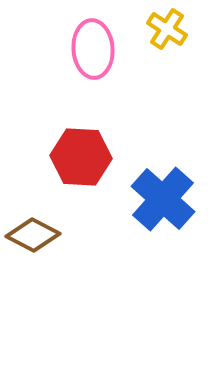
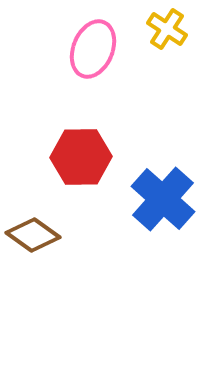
pink ellipse: rotated 26 degrees clockwise
red hexagon: rotated 4 degrees counterclockwise
brown diamond: rotated 8 degrees clockwise
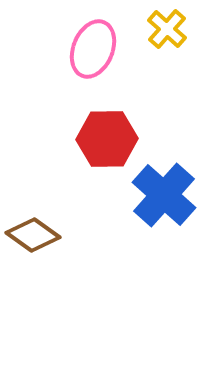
yellow cross: rotated 9 degrees clockwise
red hexagon: moved 26 px right, 18 px up
blue cross: moved 1 px right, 4 px up
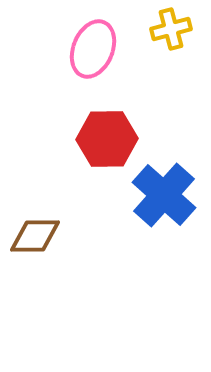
yellow cross: moved 4 px right; rotated 33 degrees clockwise
brown diamond: moved 2 px right, 1 px down; rotated 36 degrees counterclockwise
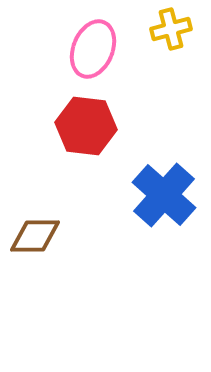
red hexagon: moved 21 px left, 13 px up; rotated 8 degrees clockwise
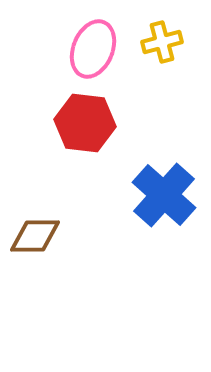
yellow cross: moved 9 px left, 13 px down
red hexagon: moved 1 px left, 3 px up
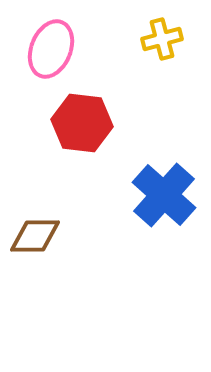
yellow cross: moved 3 px up
pink ellipse: moved 42 px left
red hexagon: moved 3 px left
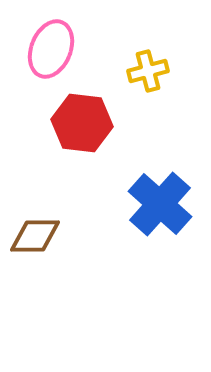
yellow cross: moved 14 px left, 32 px down
blue cross: moved 4 px left, 9 px down
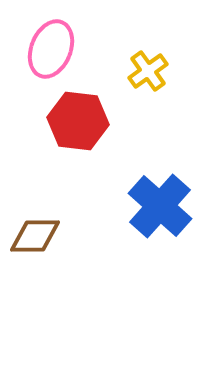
yellow cross: rotated 21 degrees counterclockwise
red hexagon: moved 4 px left, 2 px up
blue cross: moved 2 px down
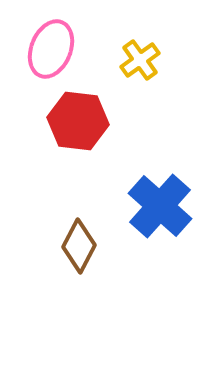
yellow cross: moved 8 px left, 11 px up
brown diamond: moved 44 px right, 10 px down; rotated 62 degrees counterclockwise
